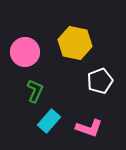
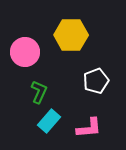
yellow hexagon: moved 4 px left, 8 px up; rotated 12 degrees counterclockwise
white pentagon: moved 4 px left
green L-shape: moved 4 px right, 1 px down
pink L-shape: rotated 24 degrees counterclockwise
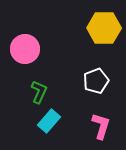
yellow hexagon: moved 33 px right, 7 px up
pink circle: moved 3 px up
pink L-shape: moved 12 px right, 2 px up; rotated 68 degrees counterclockwise
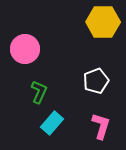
yellow hexagon: moved 1 px left, 6 px up
cyan rectangle: moved 3 px right, 2 px down
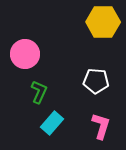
pink circle: moved 5 px down
white pentagon: rotated 25 degrees clockwise
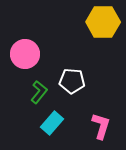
white pentagon: moved 24 px left
green L-shape: rotated 15 degrees clockwise
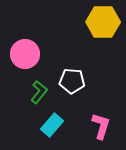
cyan rectangle: moved 2 px down
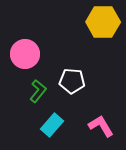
green L-shape: moved 1 px left, 1 px up
pink L-shape: rotated 48 degrees counterclockwise
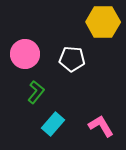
white pentagon: moved 22 px up
green L-shape: moved 2 px left, 1 px down
cyan rectangle: moved 1 px right, 1 px up
